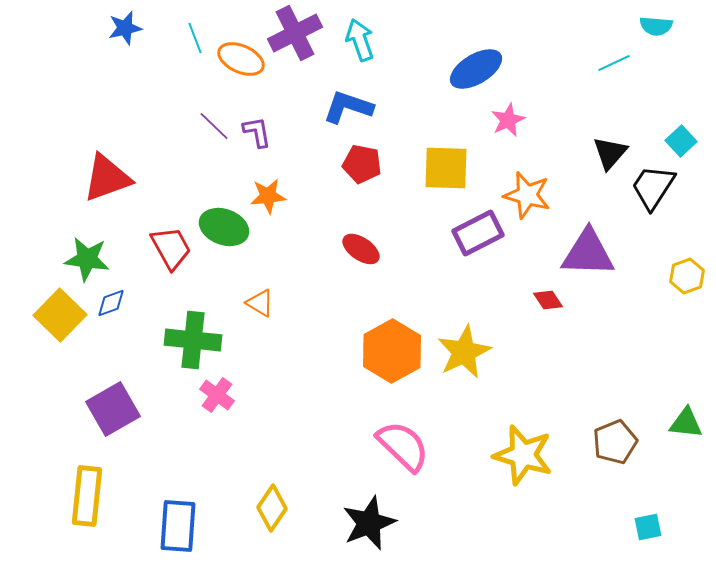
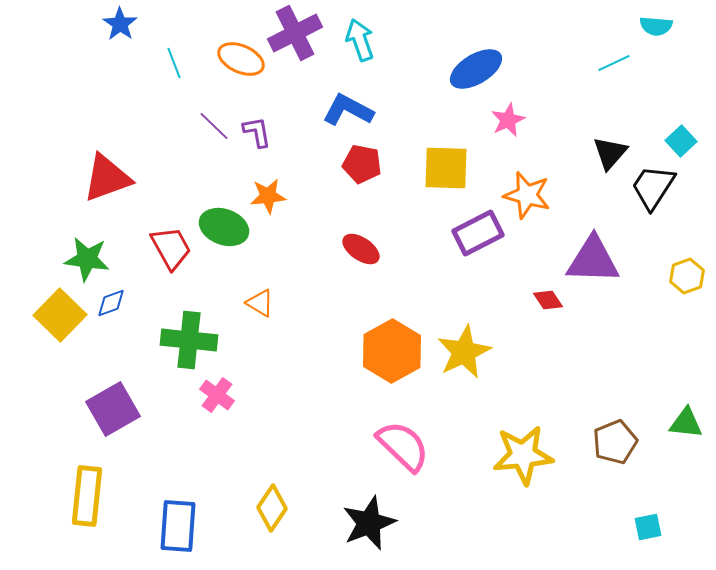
blue star at (125, 28): moved 5 px left, 4 px up; rotated 24 degrees counterclockwise
cyan line at (195, 38): moved 21 px left, 25 px down
blue L-shape at (348, 107): moved 3 px down; rotated 9 degrees clockwise
purple triangle at (588, 253): moved 5 px right, 7 px down
green cross at (193, 340): moved 4 px left
yellow star at (523, 455): rotated 22 degrees counterclockwise
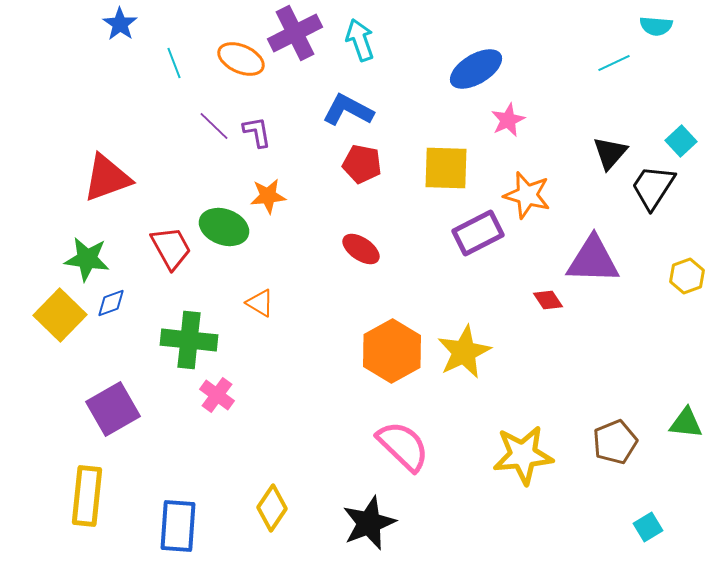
cyan square at (648, 527): rotated 20 degrees counterclockwise
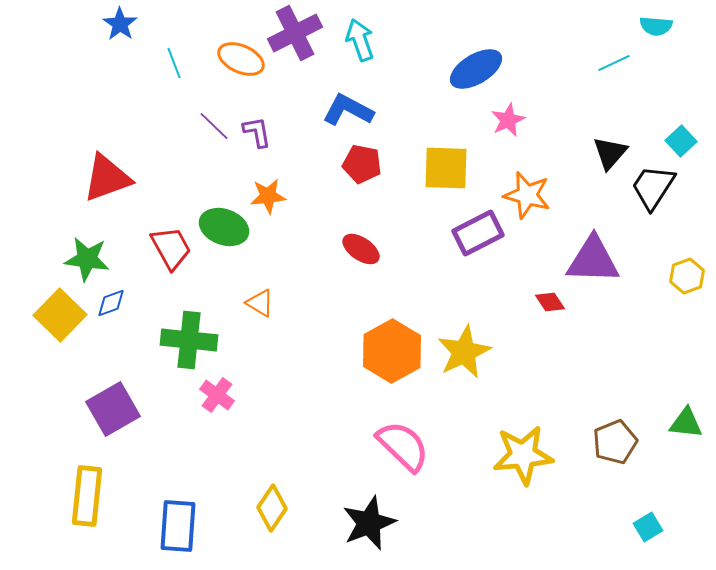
red diamond at (548, 300): moved 2 px right, 2 px down
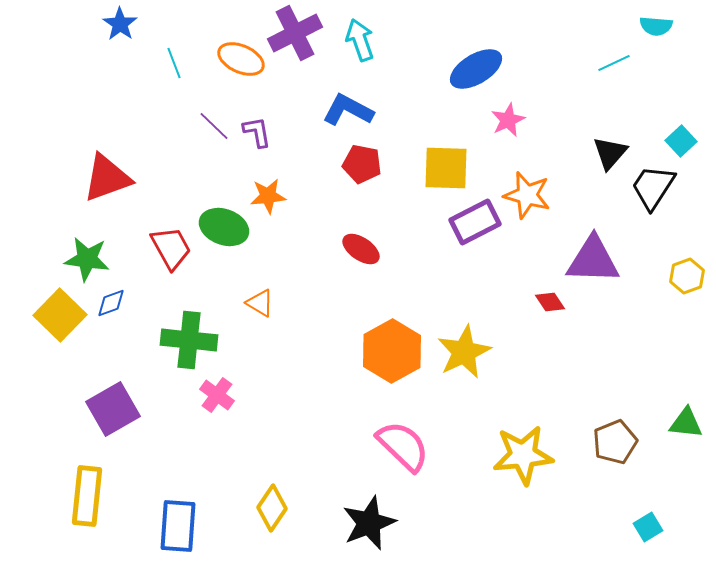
purple rectangle at (478, 233): moved 3 px left, 11 px up
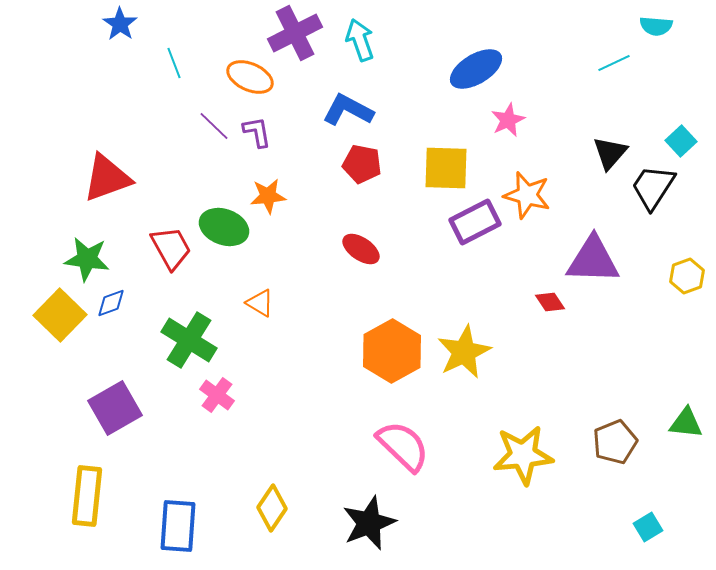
orange ellipse at (241, 59): moved 9 px right, 18 px down
green cross at (189, 340): rotated 26 degrees clockwise
purple square at (113, 409): moved 2 px right, 1 px up
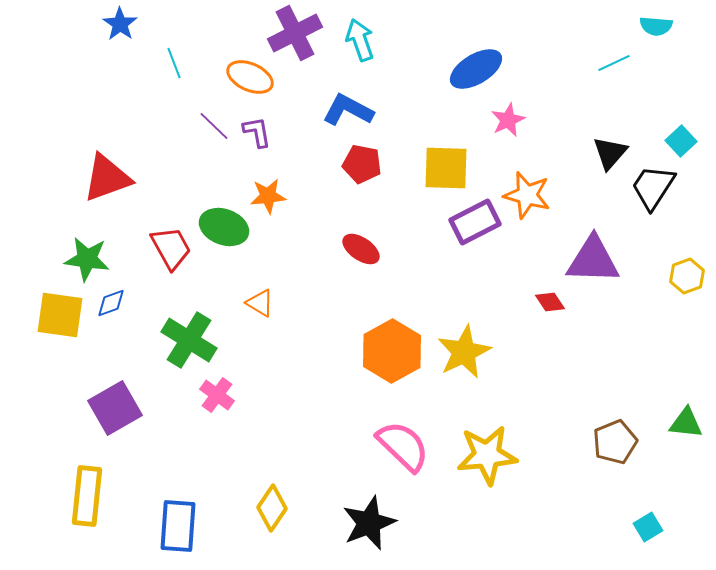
yellow square at (60, 315): rotated 36 degrees counterclockwise
yellow star at (523, 455): moved 36 px left
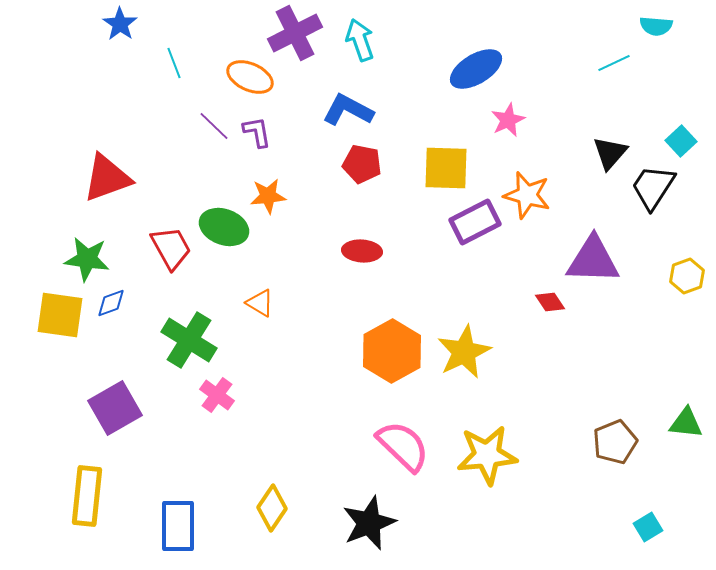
red ellipse at (361, 249): moved 1 px right, 2 px down; rotated 30 degrees counterclockwise
blue rectangle at (178, 526): rotated 4 degrees counterclockwise
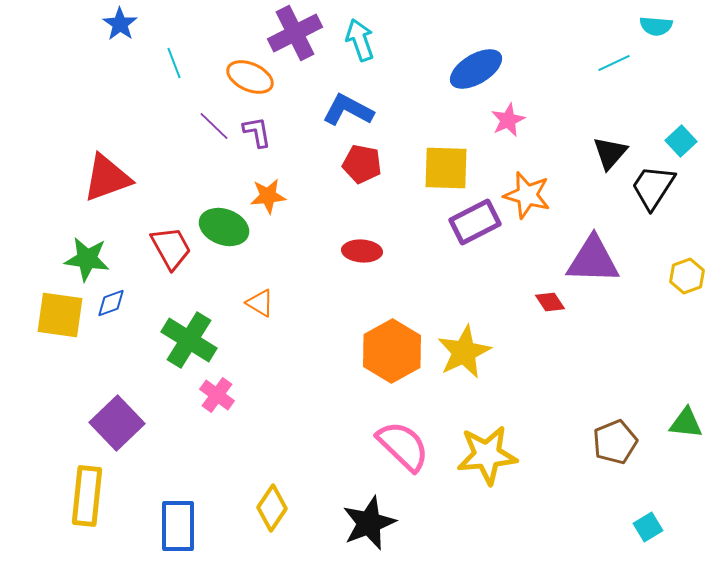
purple square at (115, 408): moved 2 px right, 15 px down; rotated 14 degrees counterclockwise
